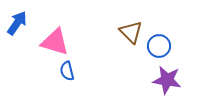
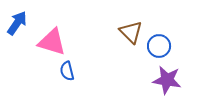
pink triangle: moved 3 px left
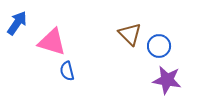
brown triangle: moved 1 px left, 2 px down
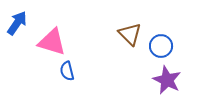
blue circle: moved 2 px right
purple star: rotated 16 degrees clockwise
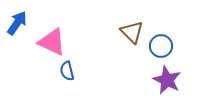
brown triangle: moved 2 px right, 2 px up
pink triangle: rotated 8 degrees clockwise
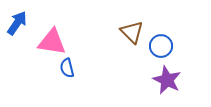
pink triangle: rotated 16 degrees counterclockwise
blue semicircle: moved 3 px up
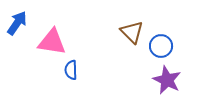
blue semicircle: moved 4 px right, 2 px down; rotated 12 degrees clockwise
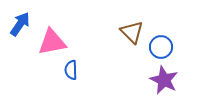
blue arrow: moved 3 px right, 1 px down
pink triangle: rotated 20 degrees counterclockwise
blue circle: moved 1 px down
purple star: moved 3 px left
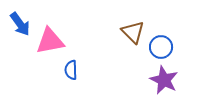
blue arrow: rotated 110 degrees clockwise
brown triangle: moved 1 px right
pink triangle: moved 2 px left, 1 px up
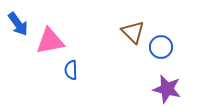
blue arrow: moved 2 px left
purple star: moved 3 px right, 9 px down; rotated 12 degrees counterclockwise
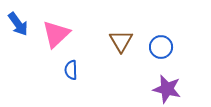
brown triangle: moved 12 px left, 9 px down; rotated 15 degrees clockwise
pink triangle: moved 6 px right, 7 px up; rotated 32 degrees counterclockwise
